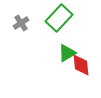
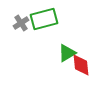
green rectangle: moved 15 px left, 1 px down; rotated 32 degrees clockwise
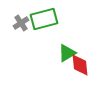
red diamond: moved 1 px left
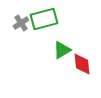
green triangle: moved 5 px left, 3 px up
red diamond: moved 2 px right, 1 px up
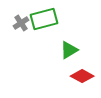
green triangle: moved 7 px right
red diamond: moved 12 px down; rotated 55 degrees counterclockwise
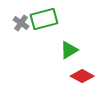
gray cross: rotated 21 degrees counterclockwise
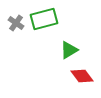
gray cross: moved 5 px left
red diamond: rotated 25 degrees clockwise
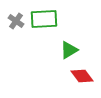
green rectangle: rotated 12 degrees clockwise
gray cross: moved 2 px up
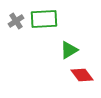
gray cross: rotated 21 degrees clockwise
red diamond: moved 1 px up
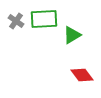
gray cross: rotated 21 degrees counterclockwise
green triangle: moved 3 px right, 15 px up
